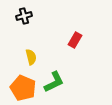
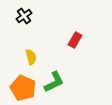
black cross: rotated 21 degrees counterclockwise
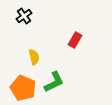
yellow semicircle: moved 3 px right
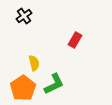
yellow semicircle: moved 6 px down
green L-shape: moved 2 px down
orange pentagon: rotated 15 degrees clockwise
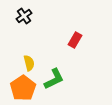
yellow semicircle: moved 5 px left
green L-shape: moved 5 px up
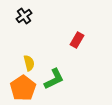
red rectangle: moved 2 px right
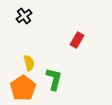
green L-shape: rotated 50 degrees counterclockwise
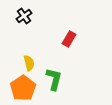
red rectangle: moved 8 px left, 1 px up
